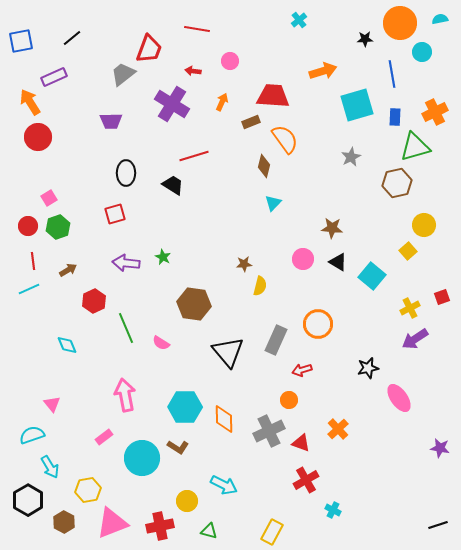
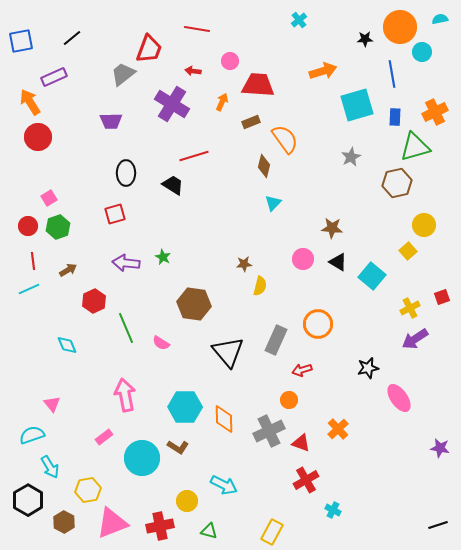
orange circle at (400, 23): moved 4 px down
red trapezoid at (273, 96): moved 15 px left, 11 px up
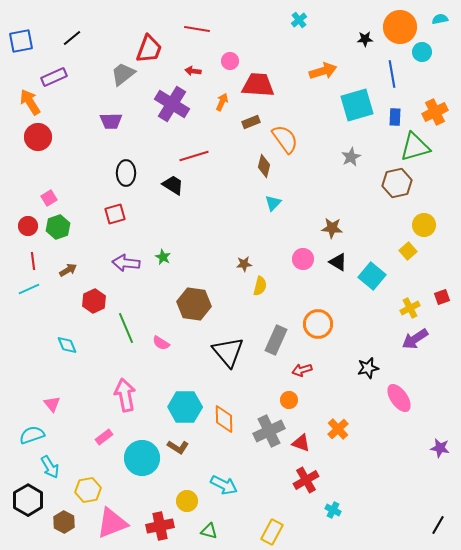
black line at (438, 525): rotated 42 degrees counterclockwise
